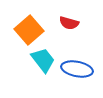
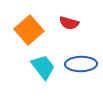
cyan trapezoid: moved 7 px down
blue ellipse: moved 4 px right, 5 px up; rotated 12 degrees counterclockwise
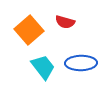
red semicircle: moved 4 px left, 1 px up
blue ellipse: moved 1 px up
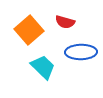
blue ellipse: moved 11 px up
cyan trapezoid: rotated 8 degrees counterclockwise
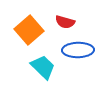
blue ellipse: moved 3 px left, 2 px up
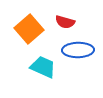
orange square: moved 1 px up
cyan trapezoid: rotated 20 degrees counterclockwise
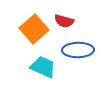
red semicircle: moved 1 px left, 1 px up
orange square: moved 5 px right
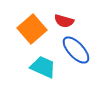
orange square: moved 2 px left
blue ellipse: moved 2 px left; rotated 48 degrees clockwise
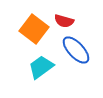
orange square: moved 2 px right; rotated 12 degrees counterclockwise
cyan trapezoid: moved 2 px left; rotated 60 degrees counterclockwise
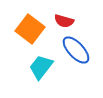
orange square: moved 4 px left
cyan trapezoid: rotated 16 degrees counterclockwise
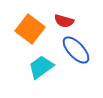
cyan trapezoid: rotated 16 degrees clockwise
